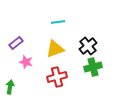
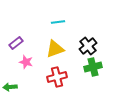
green arrow: rotated 104 degrees counterclockwise
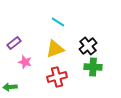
cyan line: rotated 40 degrees clockwise
purple rectangle: moved 2 px left
pink star: moved 1 px left
green cross: rotated 18 degrees clockwise
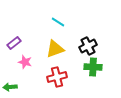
black cross: rotated 12 degrees clockwise
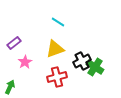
black cross: moved 6 px left, 15 px down
pink star: rotated 24 degrees clockwise
green cross: moved 2 px right; rotated 30 degrees clockwise
green arrow: rotated 120 degrees clockwise
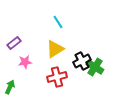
cyan line: rotated 24 degrees clockwise
yellow triangle: rotated 12 degrees counterclockwise
pink star: rotated 24 degrees clockwise
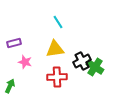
purple rectangle: rotated 24 degrees clockwise
yellow triangle: rotated 24 degrees clockwise
pink star: rotated 24 degrees clockwise
red cross: rotated 12 degrees clockwise
green arrow: moved 1 px up
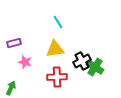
green arrow: moved 1 px right, 2 px down
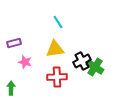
green arrow: rotated 24 degrees counterclockwise
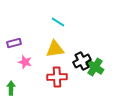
cyan line: rotated 24 degrees counterclockwise
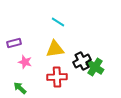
green arrow: moved 9 px right; rotated 48 degrees counterclockwise
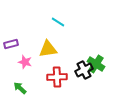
purple rectangle: moved 3 px left, 1 px down
yellow triangle: moved 7 px left
black cross: moved 2 px right, 9 px down
green cross: moved 1 px right, 3 px up
